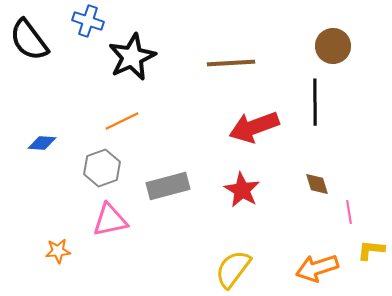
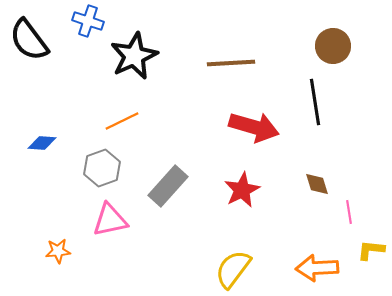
black star: moved 2 px right, 1 px up
black line: rotated 9 degrees counterclockwise
red arrow: rotated 144 degrees counterclockwise
gray rectangle: rotated 33 degrees counterclockwise
red star: rotated 15 degrees clockwise
orange arrow: rotated 15 degrees clockwise
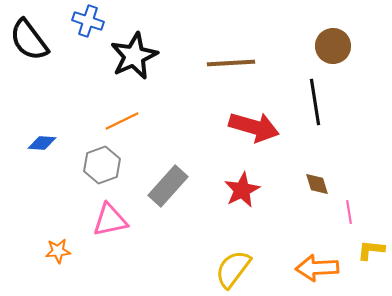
gray hexagon: moved 3 px up
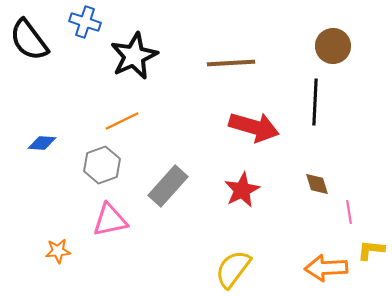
blue cross: moved 3 px left, 1 px down
black line: rotated 12 degrees clockwise
orange arrow: moved 9 px right
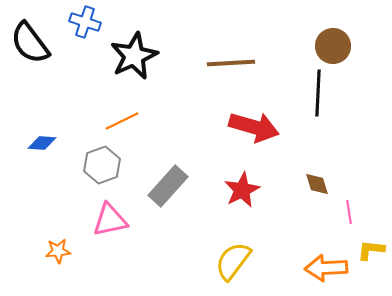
black semicircle: moved 1 px right, 3 px down
black line: moved 3 px right, 9 px up
yellow semicircle: moved 8 px up
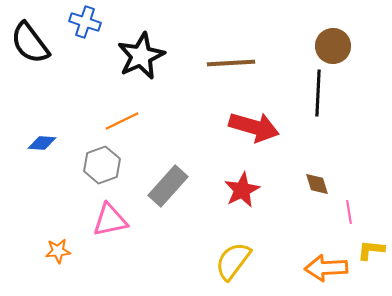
black star: moved 7 px right
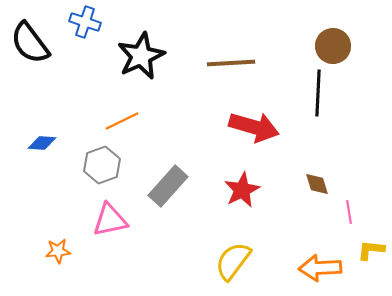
orange arrow: moved 6 px left
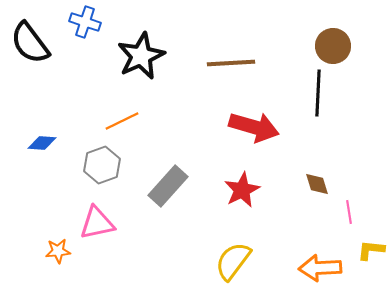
pink triangle: moved 13 px left, 3 px down
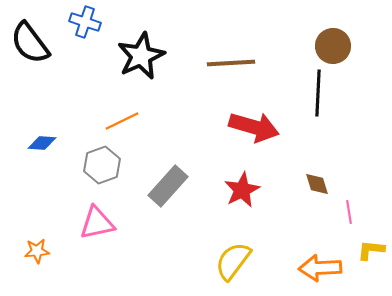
orange star: moved 21 px left
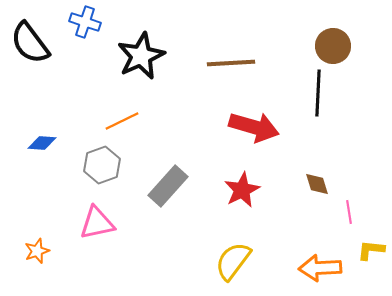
orange star: rotated 15 degrees counterclockwise
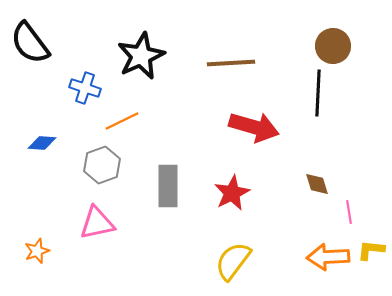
blue cross: moved 66 px down
gray rectangle: rotated 42 degrees counterclockwise
red star: moved 10 px left, 3 px down
orange arrow: moved 8 px right, 11 px up
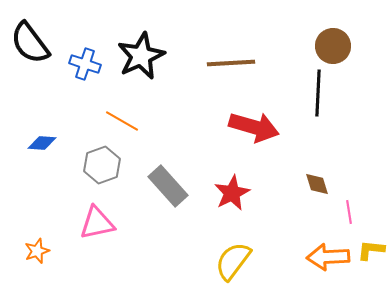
blue cross: moved 24 px up
orange line: rotated 56 degrees clockwise
gray rectangle: rotated 42 degrees counterclockwise
